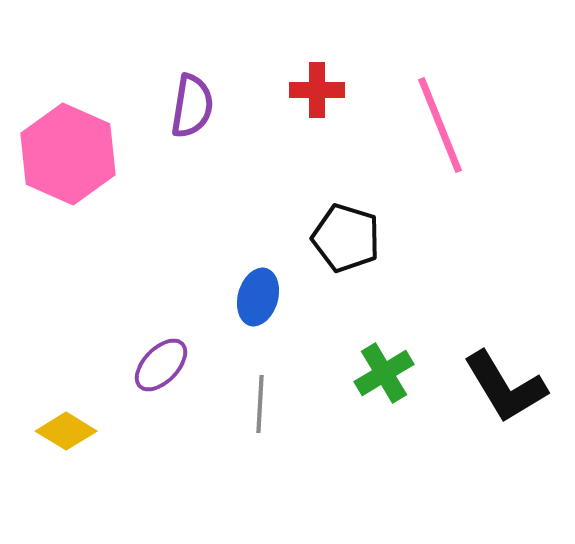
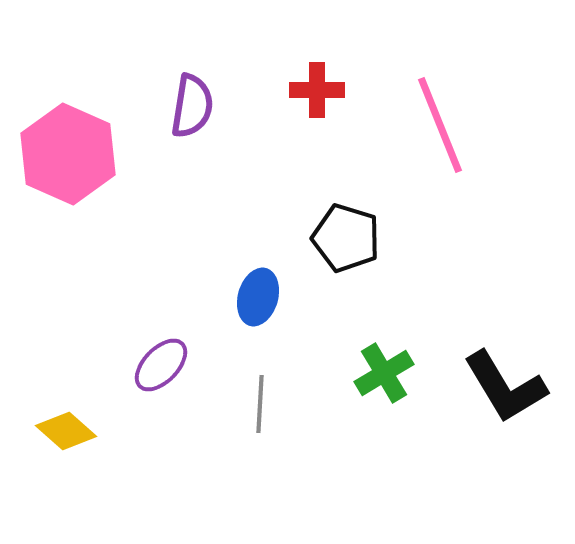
yellow diamond: rotated 10 degrees clockwise
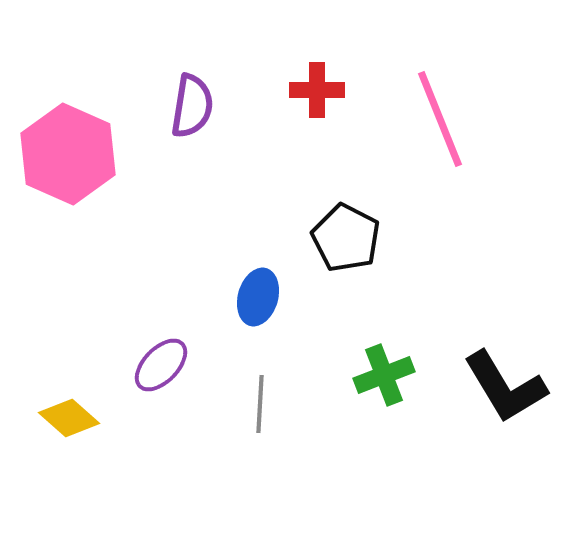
pink line: moved 6 px up
black pentagon: rotated 10 degrees clockwise
green cross: moved 2 px down; rotated 10 degrees clockwise
yellow diamond: moved 3 px right, 13 px up
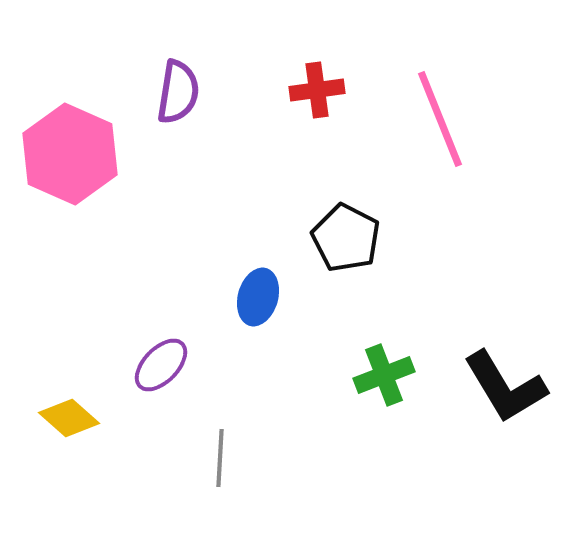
red cross: rotated 8 degrees counterclockwise
purple semicircle: moved 14 px left, 14 px up
pink hexagon: moved 2 px right
gray line: moved 40 px left, 54 px down
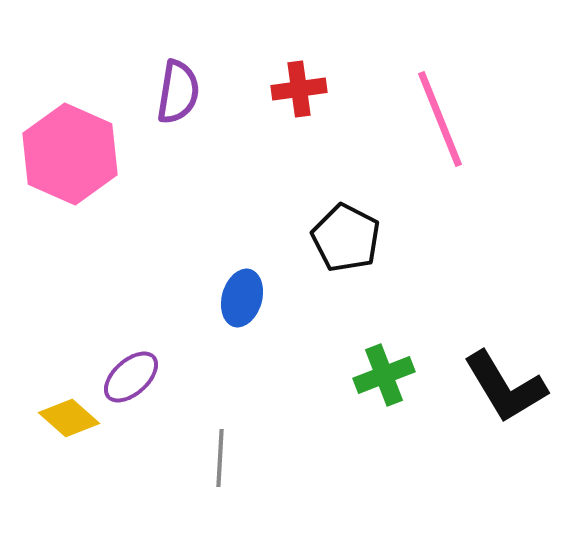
red cross: moved 18 px left, 1 px up
blue ellipse: moved 16 px left, 1 px down
purple ellipse: moved 30 px left, 12 px down; rotated 4 degrees clockwise
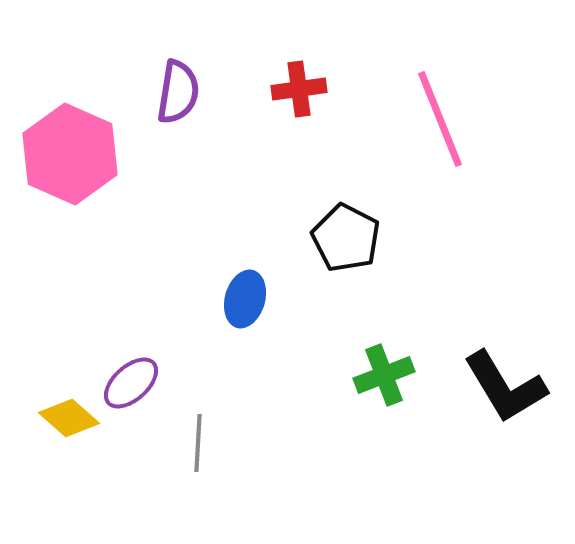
blue ellipse: moved 3 px right, 1 px down
purple ellipse: moved 6 px down
gray line: moved 22 px left, 15 px up
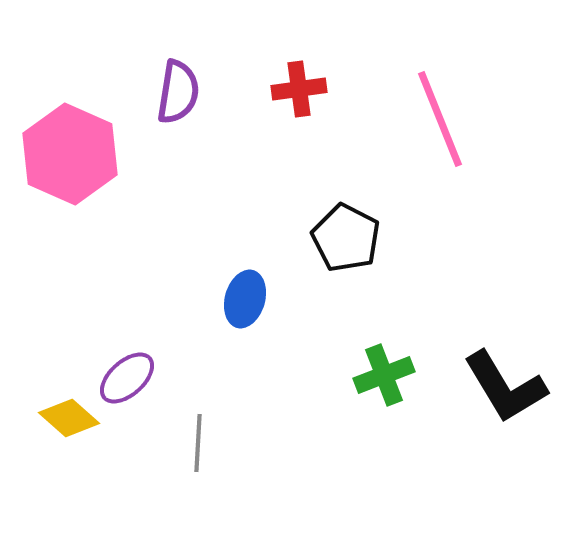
purple ellipse: moved 4 px left, 5 px up
